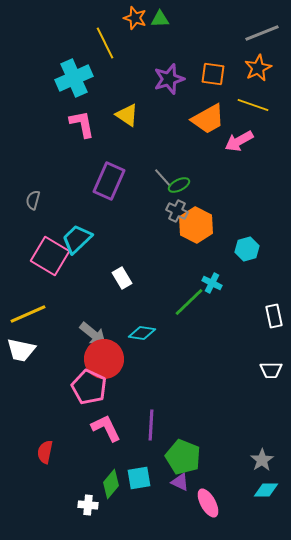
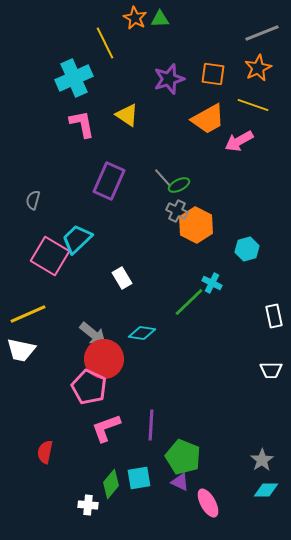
orange star at (135, 18): rotated 10 degrees clockwise
pink L-shape at (106, 428): rotated 84 degrees counterclockwise
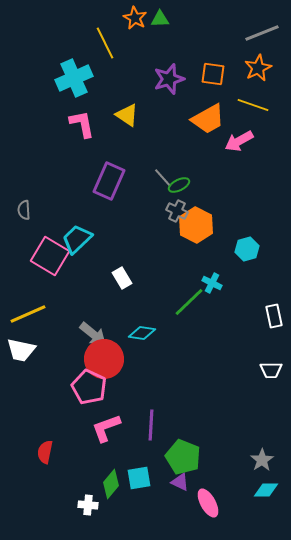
gray semicircle at (33, 200): moved 9 px left, 10 px down; rotated 18 degrees counterclockwise
